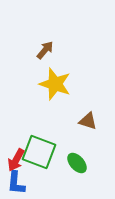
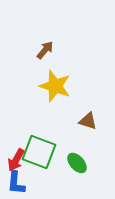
yellow star: moved 2 px down
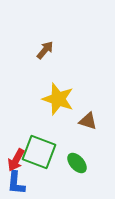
yellow star: moved 3 px right, 13 px down
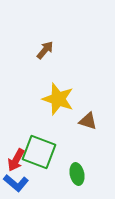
green ellipse: moved 11 px down; rotated 30 degrees clockwise
blue L-shape: rotated 55 degrees counterclockwise
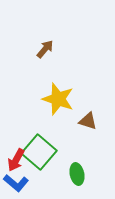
brown arrow: moved 1 px up
green square: rotated 20 degrees clockwise
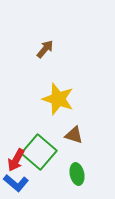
brown triangle: moved 14 px left, 14 px down
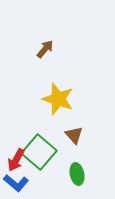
brown triangle: rotated 30 degrees clockwise
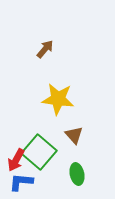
yellow star: rotated 12 degrees counterclockwise
blue L-shape: moved 5 px right, 1 px up; rotated 145 degrees clockwise
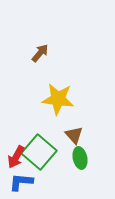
brown arrow: moved 5 px left, 4 px down
red arrow: moved 3 px up
green ellipse: moved 3 px right, 16 px up
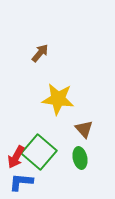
brown triangle: moved 10 px right, 6 px up
